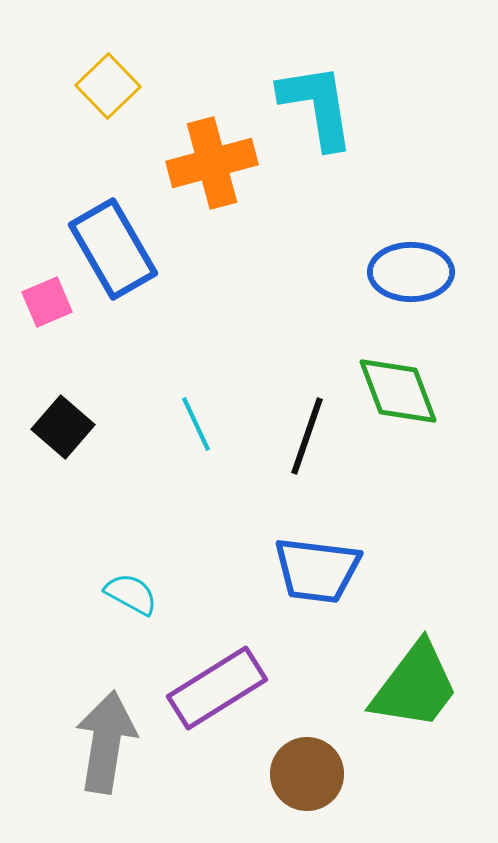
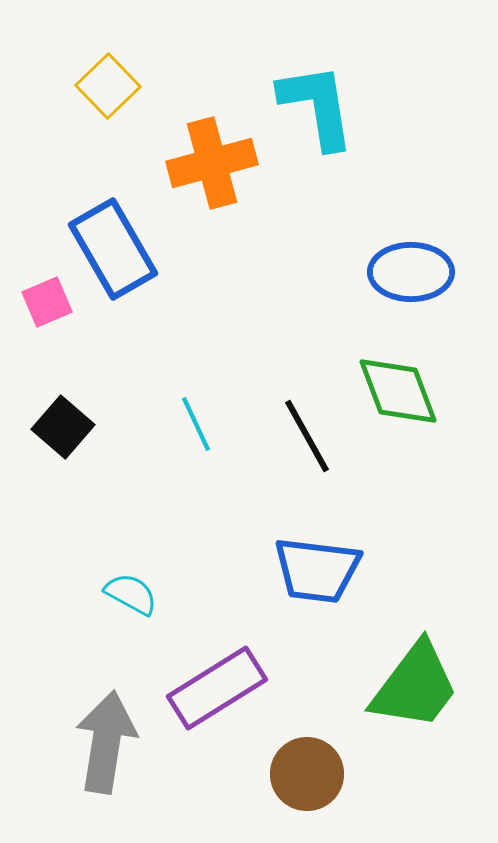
black line: rotated 48 degrees counterclockwise
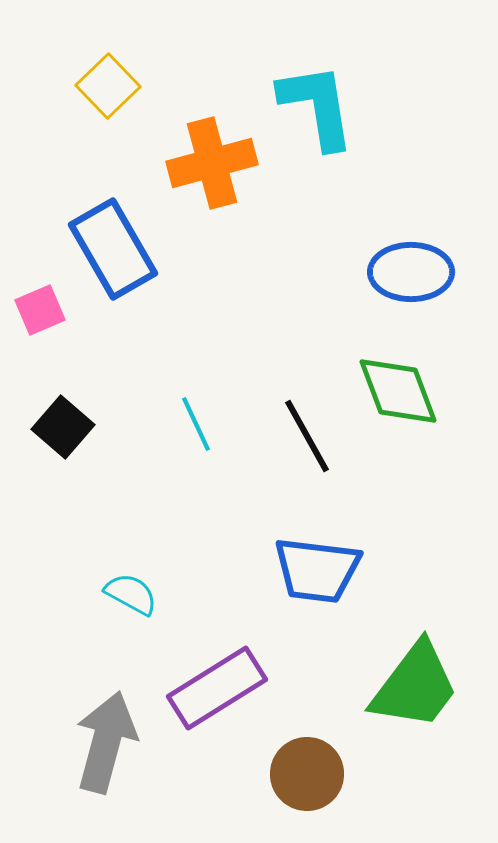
pink square: moved 7 px left, 8 px down
gray arrow: rotated 6 degrees clockwise
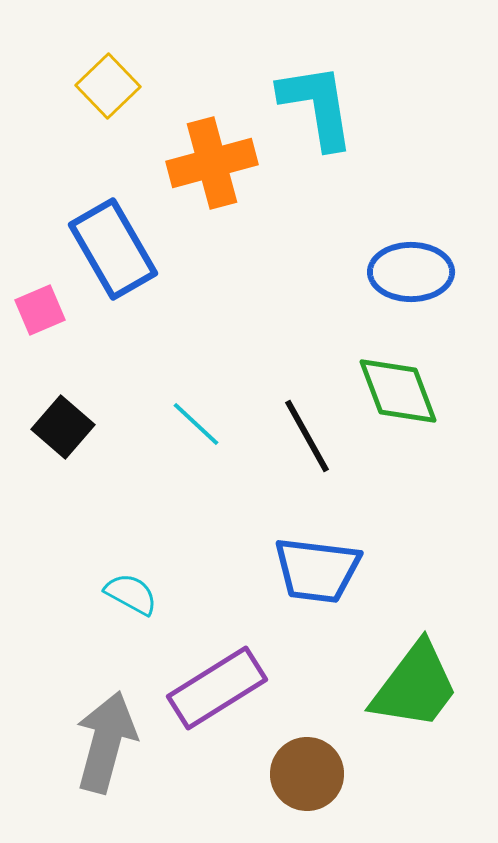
cyan line: rotated 22 degrees counterclockwise
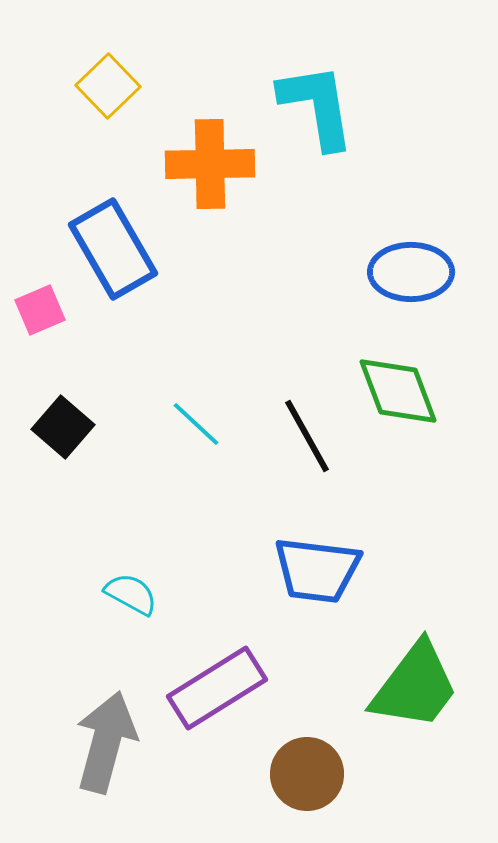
orange cross: moved 2 px left, 1 px down; rotated 14 degrees clockwise
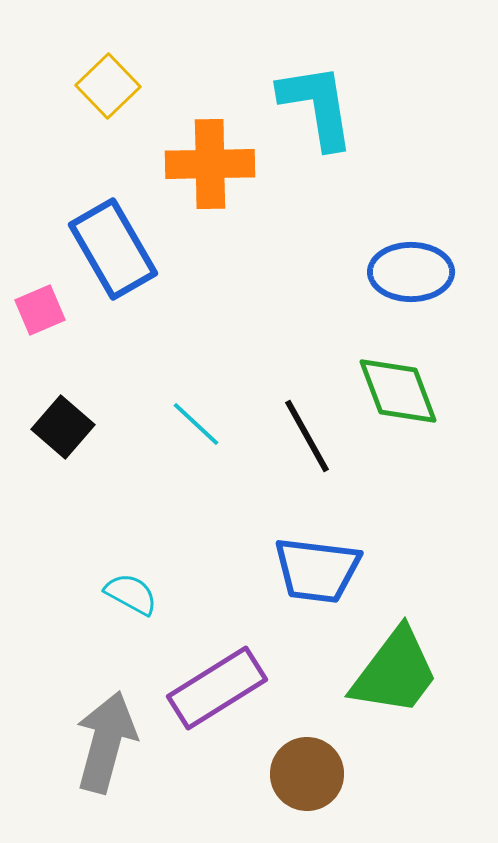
green trapezoid: moved 20 px left, 14 px up
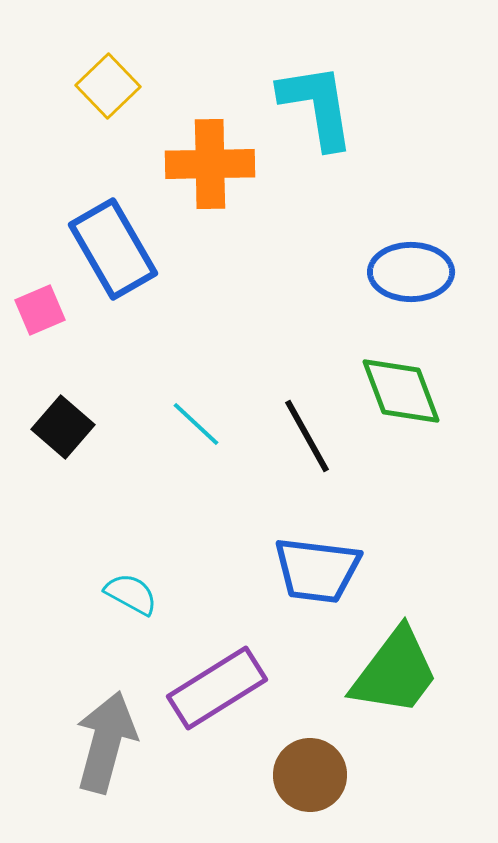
green diamond: moved 3 px right
brown circle: moved 3 px right, 1 px down
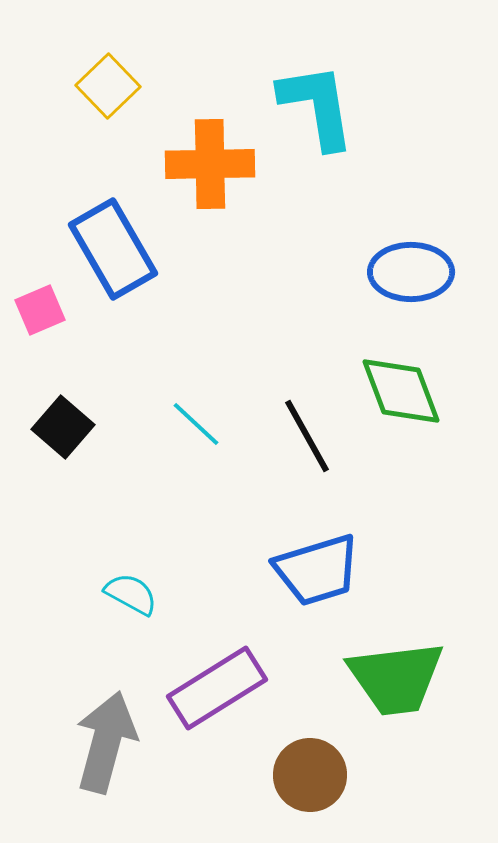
blue trapezoid: rotated 24 degrees counterclockwise
green trapezoid: moved 1 px right, 6 px down; rotated 46 degrees clockwise
